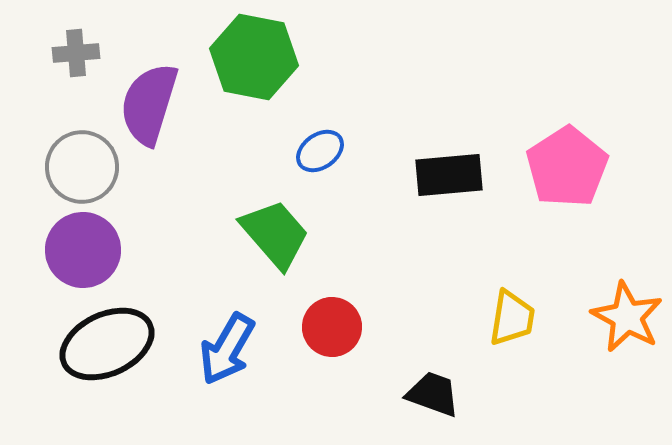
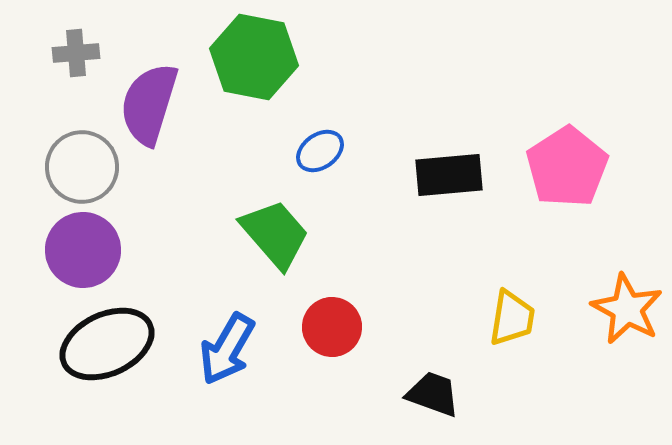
orange star: moved 8 px up
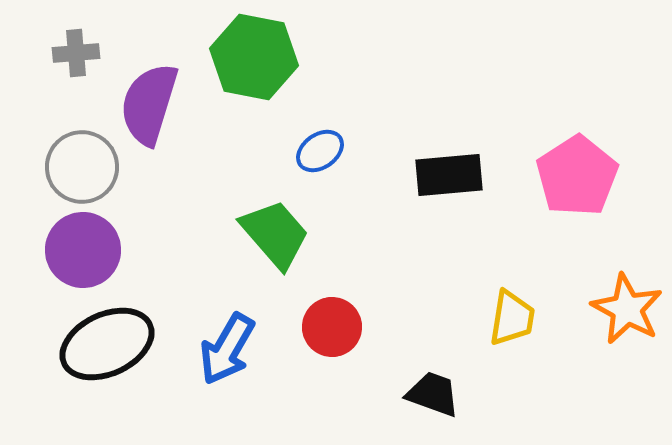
pink pentagon: moved 10 px right, 9 px down
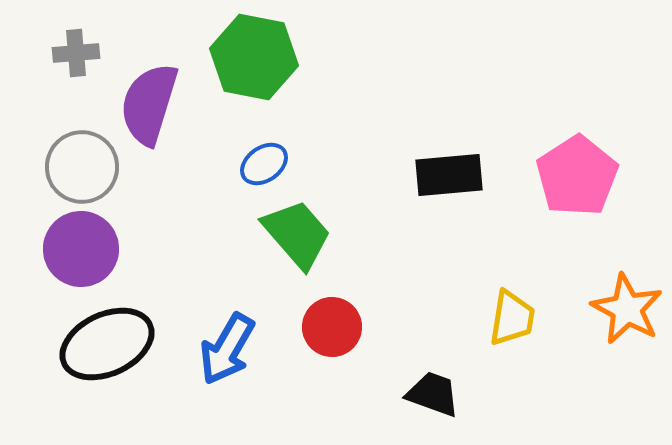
blue ellipse: moved 56 px left, 13 px down
green trapezoid: moved 22 px right
purple circle: moved 2 px left, 1 px up
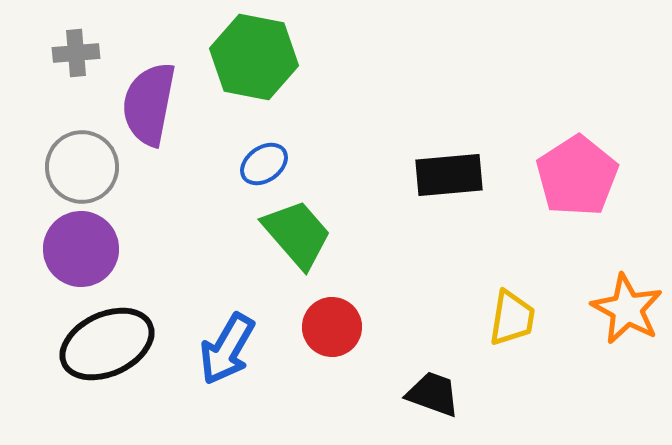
purple semicircle: rotated 6 degrees counterclockwise
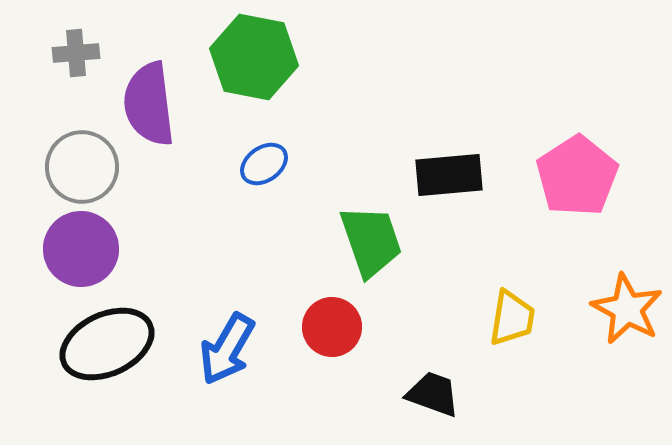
purple semicircle: rotated 18 degrees counterclockwise
green trapezoid: moved 74 px right, 7 px down; rotated 22 degrees clockwise
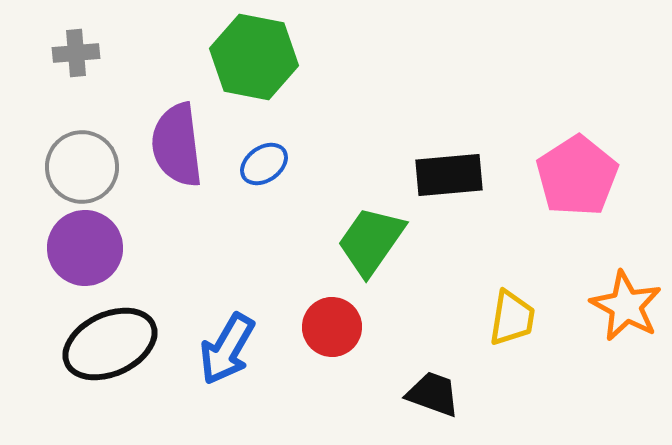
purple semicircle: moved 28 px right, 41 px down
green trapezoid: rotated 126 degrees counterclockwise
purple circle: moved 4 px right, 1 px up
orange star: moved 1 px left, 3 px up
black ellipse: moved 3 px right
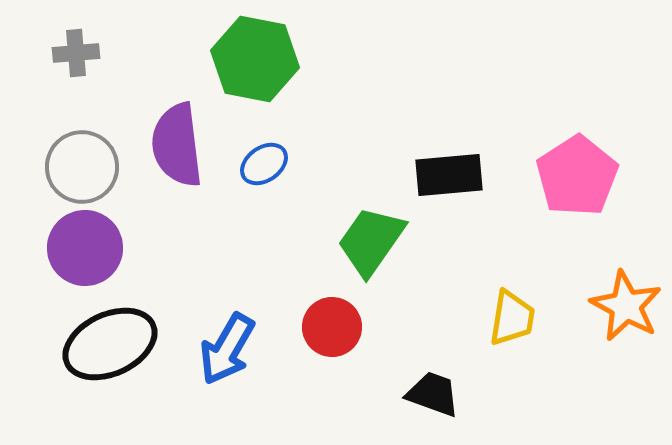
green hexagon: moved 1 px right, 2 px down
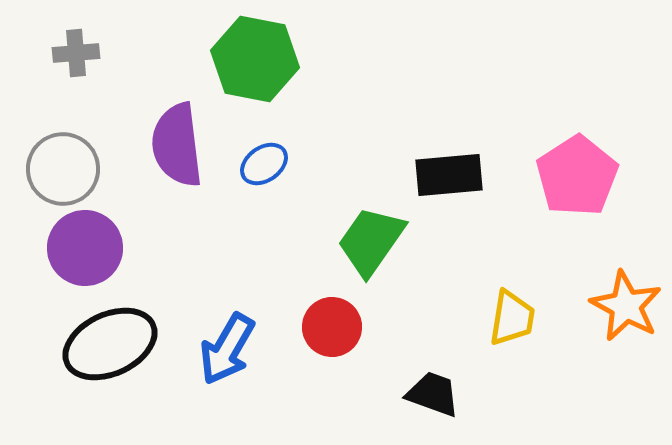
gray circle: moved 19 px left, 2 px down
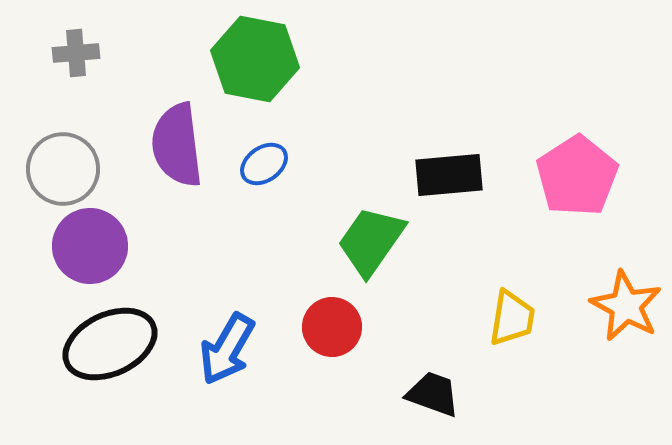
purple circle: moved 5 px right, 2 px up
